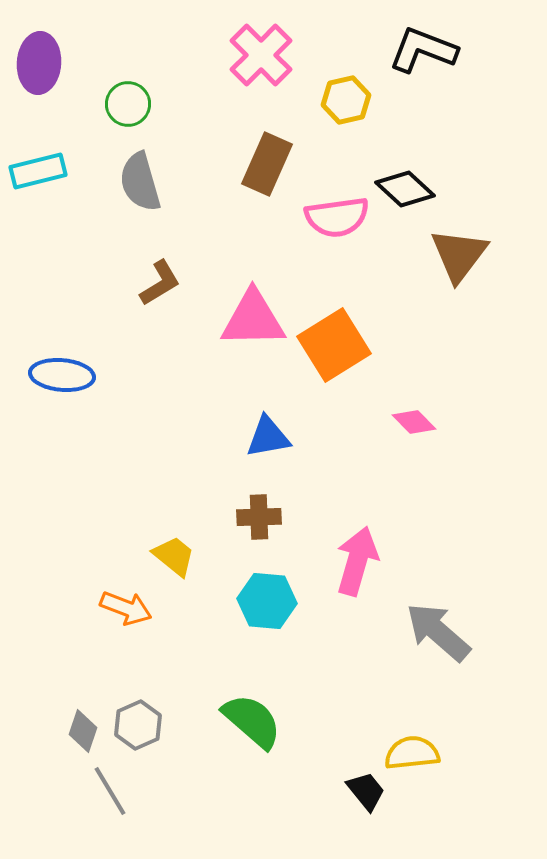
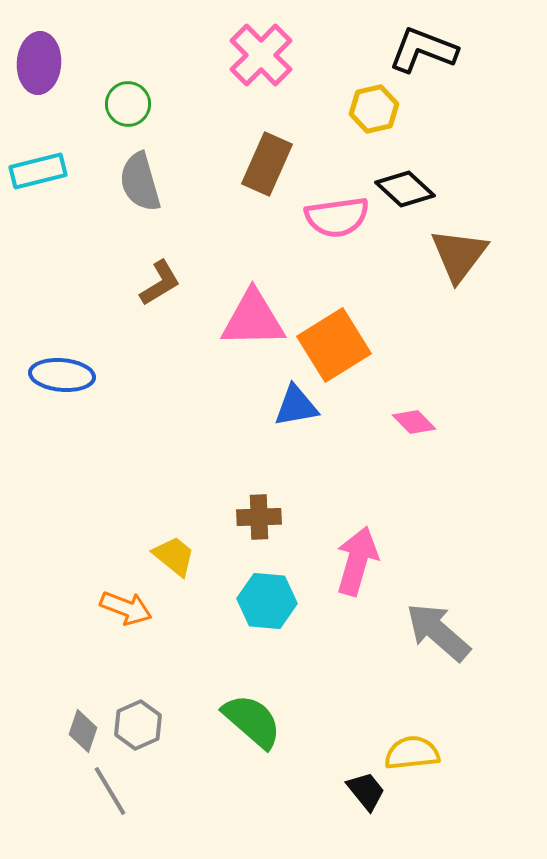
yellow hexagon: moved 28 px right, 9 px down
blue triangle: moved 28 px right, 31 px up
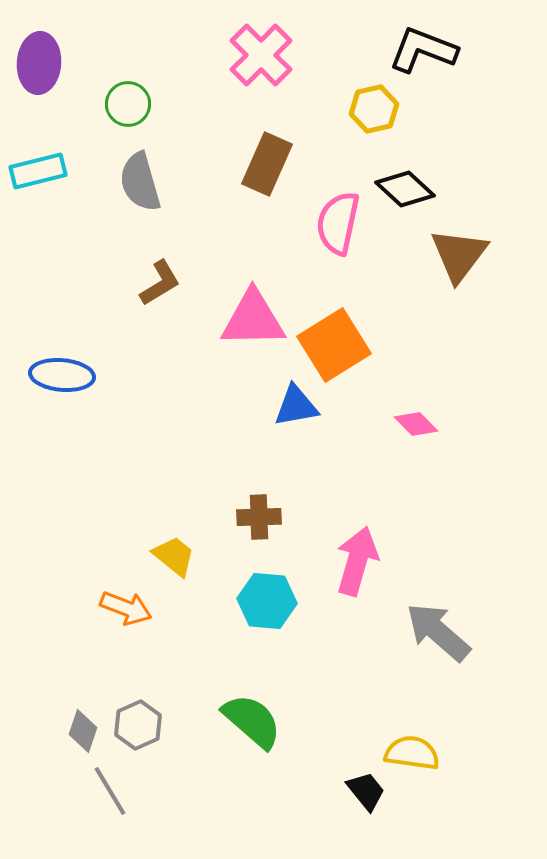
pink semicircle: moved 1 px right, 6 px down; rotated 110 degrees clockwise
pink diamond: moved 2 px right, 2 px down
yellow semicircle: rotated 14 degrees clockwise
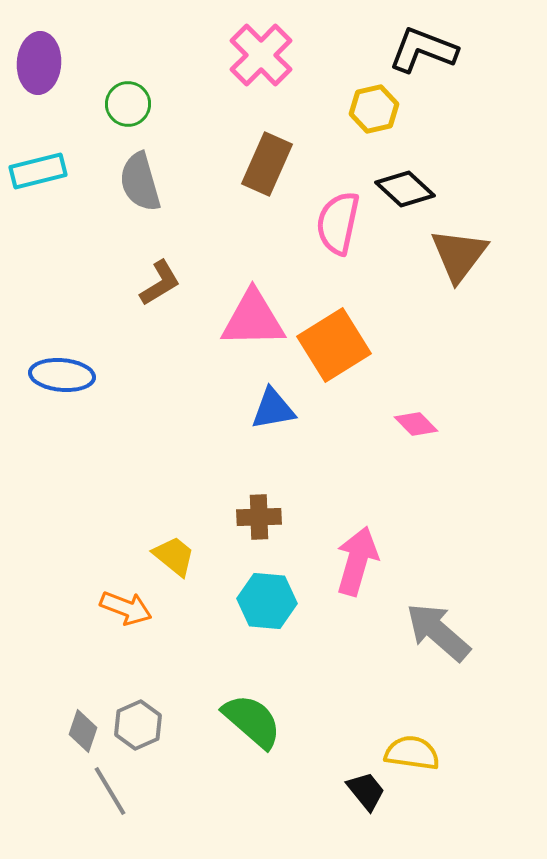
blue triangle: moved 23 px left, 3 px down
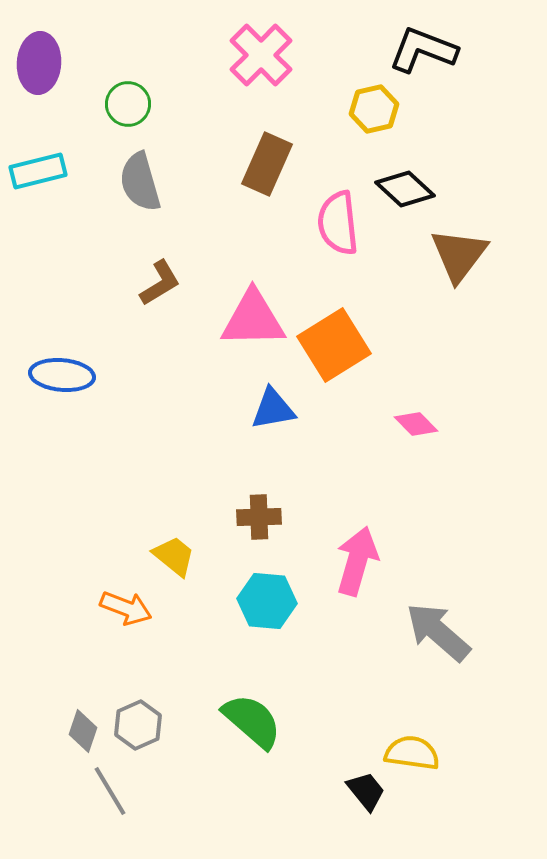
pink semicircle: rotated 18 degrees counterclockwise
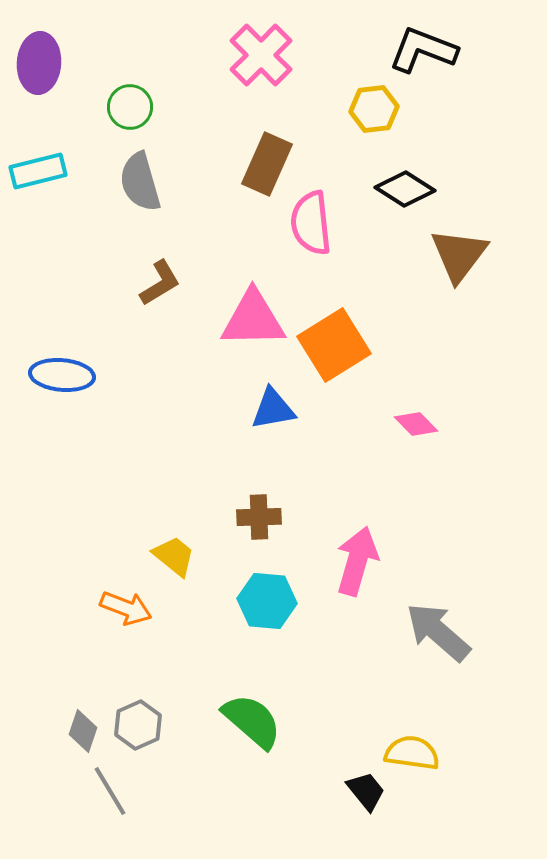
green circle: moved 2 px right, 3 px down
yellow hexagon: rotated 6 degrees clockwise
black diamond: rotated 10 degrees counterclockwise
pink semicircle: moved 27 px left
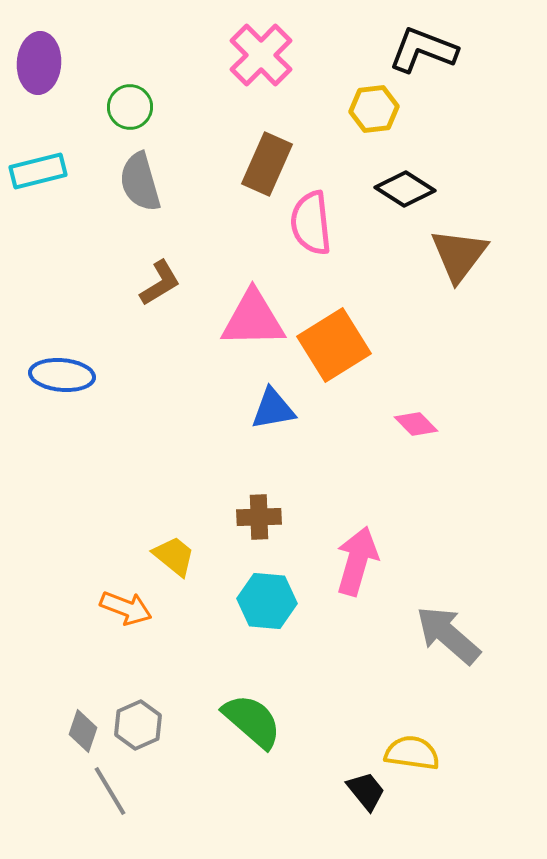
gray arrow: moved 10 px right, 3 px down
